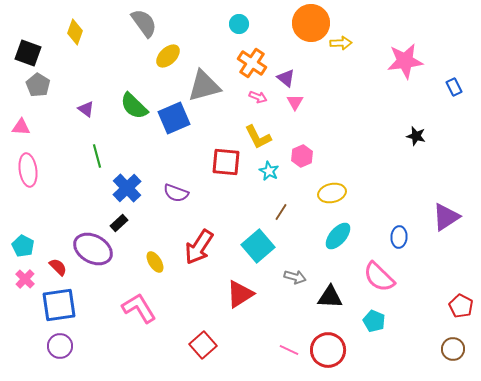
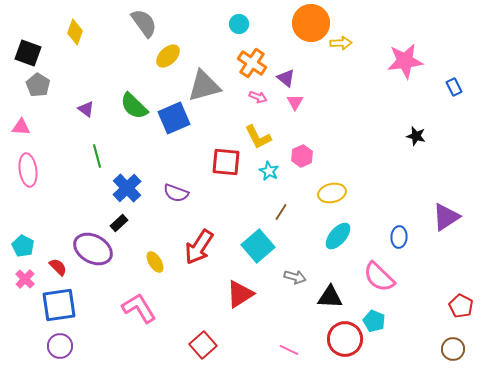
red circle at (328, 350): moved 17 px right, 11 px up
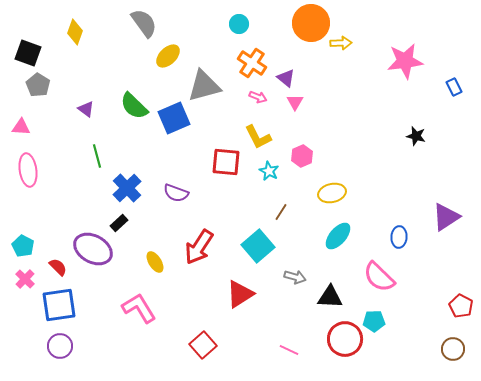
cyan pentagon at (374, 321): rotated 25 degrees counterclockwise
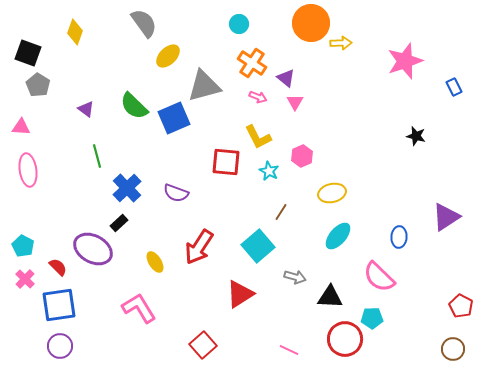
pink star at (405, 61): rotated 12 degrees counterclockwise
cyan pentagon at (374, 321): moved 2 px left, 3 px up
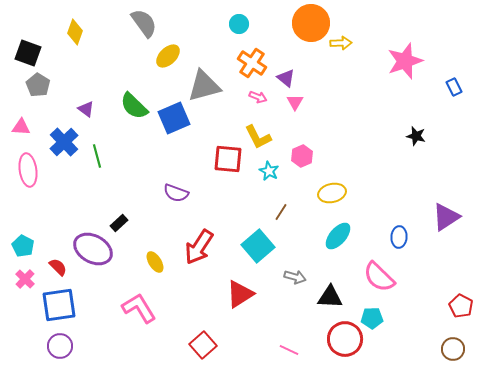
red square at (226, 162): moved 2 px right, 3 px up
blue cross at (127, 188): moved 63 px left, 46 px up
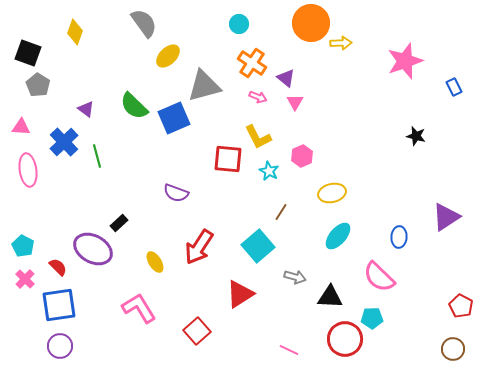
red square at (203, 345): moved 6 px left, 14 px up
